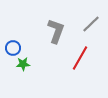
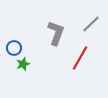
gray L-shape: moved 2 px down
blue circle: moved 1 px right
green star: rotated 16 degrees counterclockwise
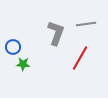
gray line: moved 5 px left; rotated 36 degrees clockwise
blue circle: moved 1 px left, 1 px up
green star: rotated 24 degrees clockwise
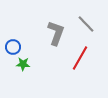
gray line: rotated 54 degrees clockwise
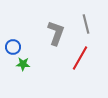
gray line: rotated 30 degrees clockwise
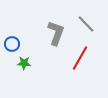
gray line: rotated 30 degrees counterclockwise
blue circle: moved 1 px left, 3 px up
green star: moved 1 px right, 1 px up
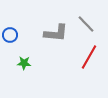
gray L-shape: rotated 75 degrees clockwise
blue circle: moved 2 px left, 9 px up
red line: moved 9 px right, 1 px up
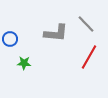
blue circle: moved 4 px down
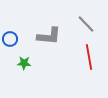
gray L-shape: moved 7 px left, 3 px down
red line: rotated 40 degrees counterclockwise
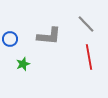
green star: moved 1 px left, 1 px down; rotated 24 degrees counterclockwise
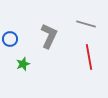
gray line: rotated 30 degrees counterclockwise
gray L-shape: rotated 70 degrees counterclockwise
